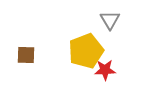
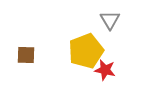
red star: rotated 15 degrees clockwise
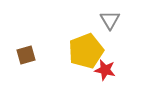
brown square: rotated 18 degrees counterclockwise
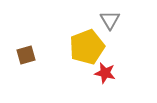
yellow pentagon: moved 1 px right, 4 px up
red star: moved 3 px down
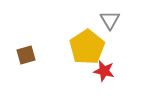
yellow pentagon: rotated 12 degrees counterclockwise
red star: moved 1 px left, 2 px up
